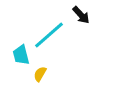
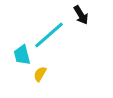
black arrow: rotated 12 degrees clockwise
cyan trapezoid: moved 1 px right
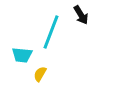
cyan line: moved 2 px right, 3 px up; rotated 28 degrees counterclockwise
cyan trapezoid: rotated 70 degrees counterclockwise
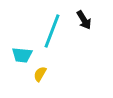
black arrow: moved 3 px right, 5 px down
cyan line: moved 1 px right, 1 px up
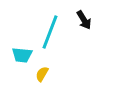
cyan line: moved 2 px left, 1 px down
yellow semicircle: moved 2 px right
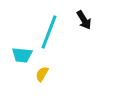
cyan line: moved 1 px left
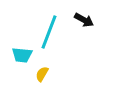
black arrow: rotated 30 degrees counterclockwise
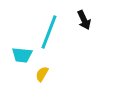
black arrow: rotated 36 degrees clockwise
